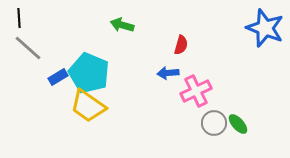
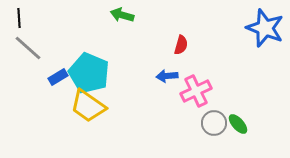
green arrow: moved 10 px up
blue arrow: moved 1 px left, 3 px down
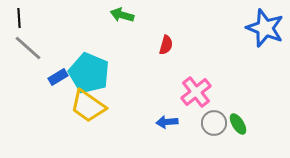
red semicircle: moved 15 px left
blue arrow: moved 46 px down
pink cross: moved 1 px down; rotated 12 degrees counterclockwise
green ellipse: rotated 10 degrees clockwise
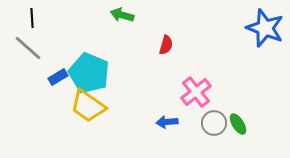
black line: moved 13 px right
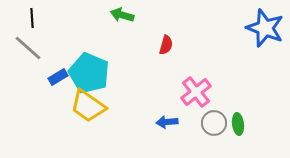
green ellipse: rotated 25 degrees clockwise
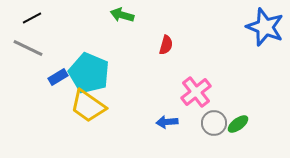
black line: rotated 66 degrees clockwise
blue star: moved 1 px up
gray line: rotated 16 degrees counterclockwise
green ellipse: rotated 60 degrees clockwise
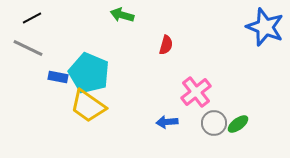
blue rectangle: rotated 42 degrees clockwise
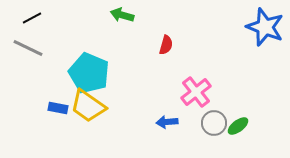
blue rectangle: moved 31 px down
green ellipse: moved 2 px down
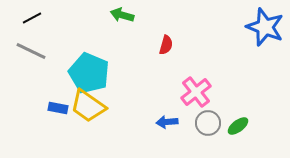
gray line: moved 3 px right, 3 px down
gray circle: moved 6 px left
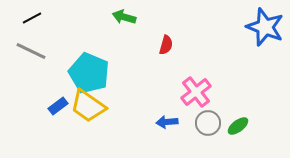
green arrow: moved 2 px right, 2 px down
blue rectangle: moved 2 px up; rotated 48 degrees counterclockwise
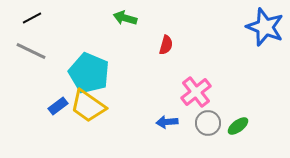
green arrow: moved 1 px right, 1 px down
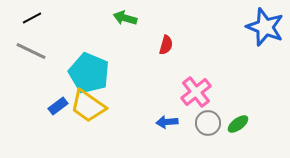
green ellipse: moved 2 px up
